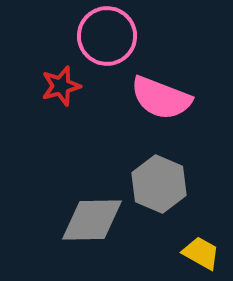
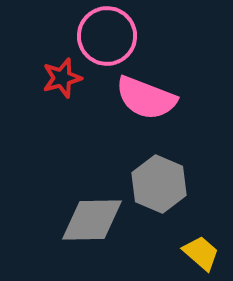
red star: moved 1 px right, 8 px up
pink semicircle: moved 15 px left
yellow trapezoid: rotated 12 degrees clockwise
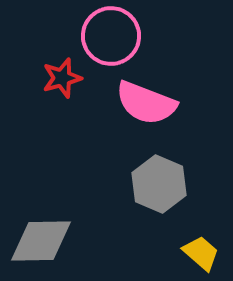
pink circle: moved 4 px right
pink semicircle: moved 5 px down
gray diamond: moved 51 px left, 21 px down
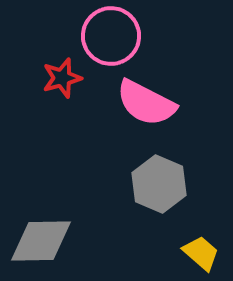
pink semicircle: rotated 6 degrees clockwise
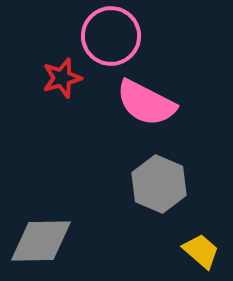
yellow trapezoid: moved 2 px up
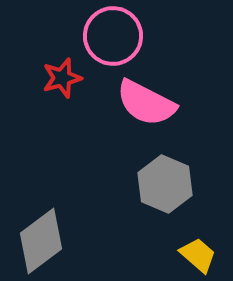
pink circle: moved 2 px right
gray hexagon: moved 6 px right
gray diamond: rotated 36 degrees counterclockwise
yellow trapezoid: moved 3 px left, 4 px down
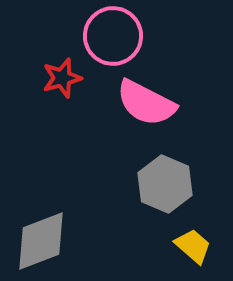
gray diamond: rotated 16 degrees clockwise
yellow trapezoid: moved 5 px left, 9 px up
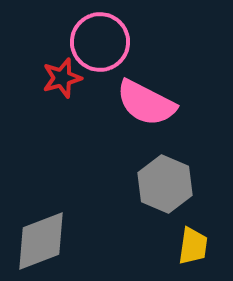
pink circle: moved 13 px left, 6 px down
yellow trapezoid: rotated 57 degrees clockwise
